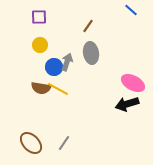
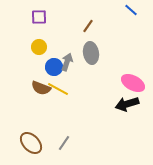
yellow circle: moved 1 px left, 2 px down
brown semicircle: rotated 12 degrees clockwise
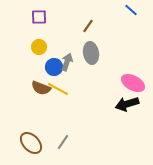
gray line: moved 1 px left, 1 px up
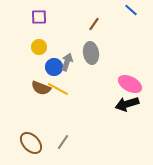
brown line: moved 6 px right, 2 px up
pink ellipse: moved 3 px left, 1 px down
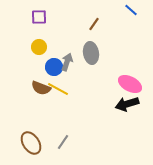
brown ellipse: rotated 10 degrees clockwise
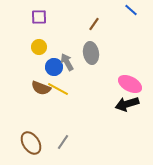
gray arrow: rotated 48 degrees counterclockwise
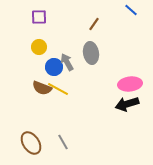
pink ellipse: rotated 35 degrees counterclockwise
brown semicircle: moved 1 px right
gray line: rotated 63 degrees counterclockwise
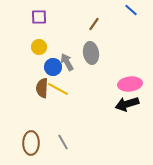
blue circle: moved 1 px left
brown semicircle: rotated 72 degrees clockwise
brown ellipse: rotated 35 degrees clockwise
